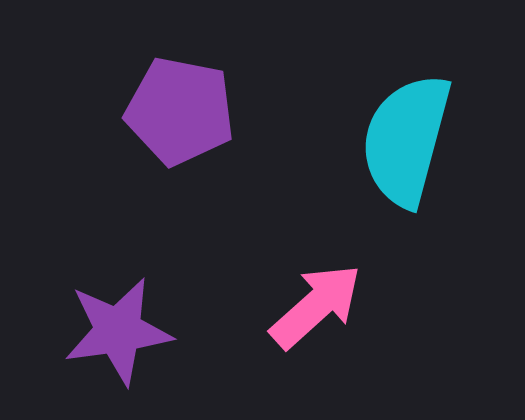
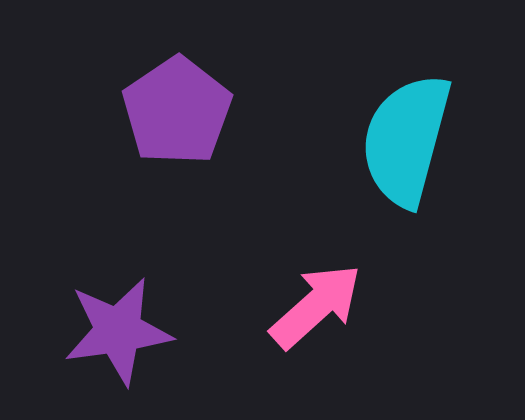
purple pentagon: moved 3 px left; rotated 27 degrees clockwise
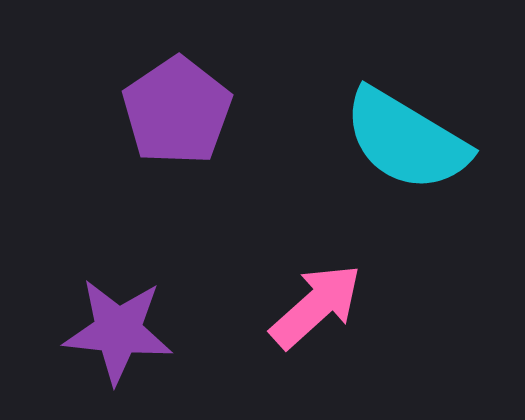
cyan semicircle: rotated 74 degrees counterclockwise
purple star: rotated 14 degrees clockwise
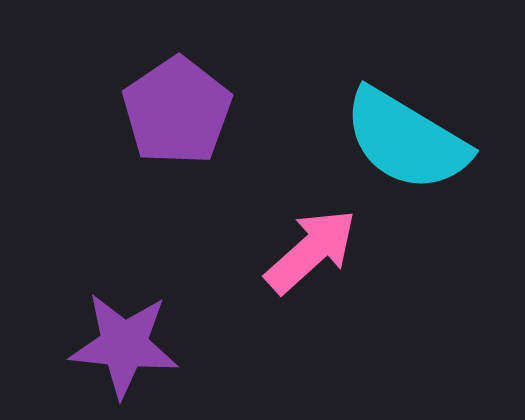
pink arrow: moved 5 px left, 55 px up
purple star: moved 6 px right, 14 px down
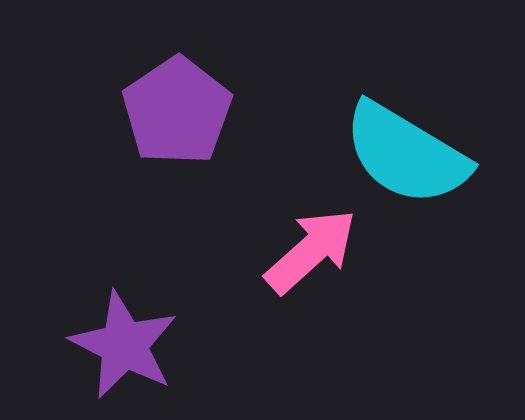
cyan semicircle: moved 14 px down
purple star: rotated 21 degrees clockwise
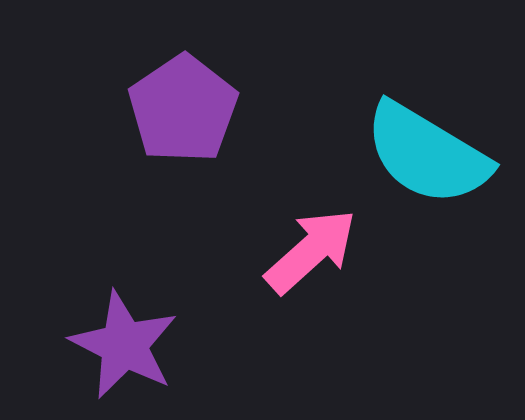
purple pentagon: moved 6 px right, 2 px up
cyan semicircle: moved 21 px right
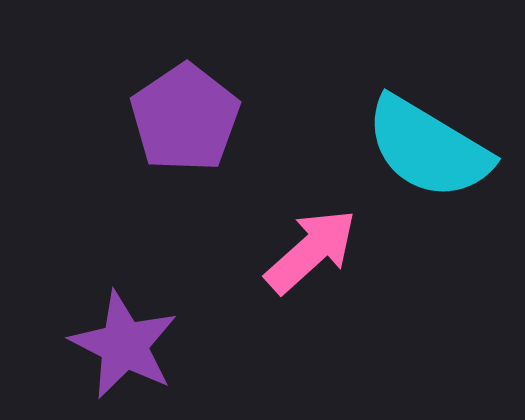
purple pentagon: moved 2 px right, 9 px down
cyan semicircle: moved 1 px right, 6 px up
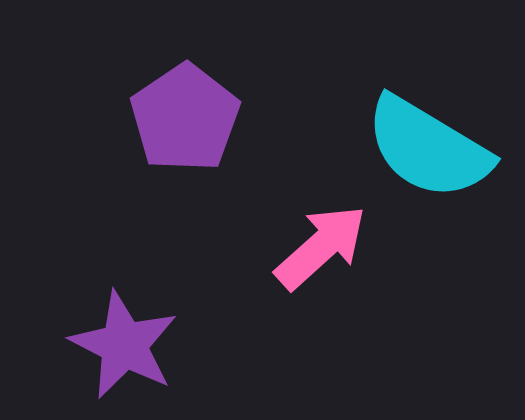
pink arrow: moved 10 px right, 4 px up
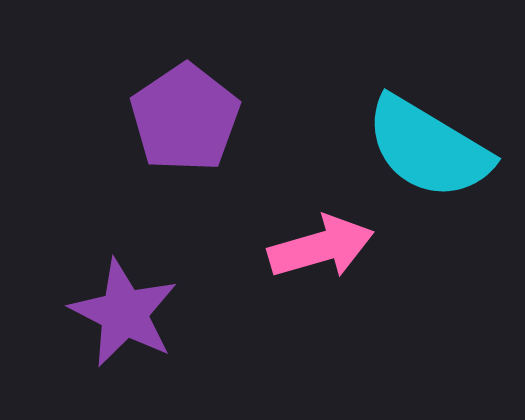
pink arrow: rotated 26 degrees clockwise
purple star: moved 32 px up
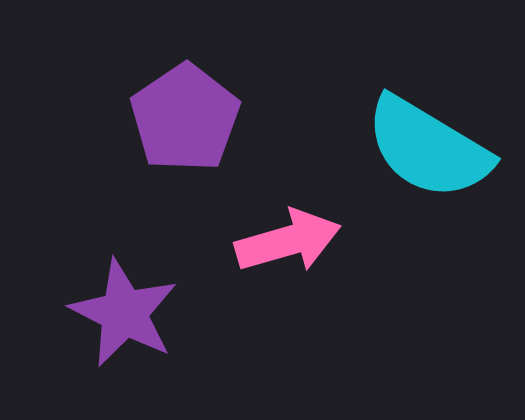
pink arrow: moved 33 px left, 6 px up
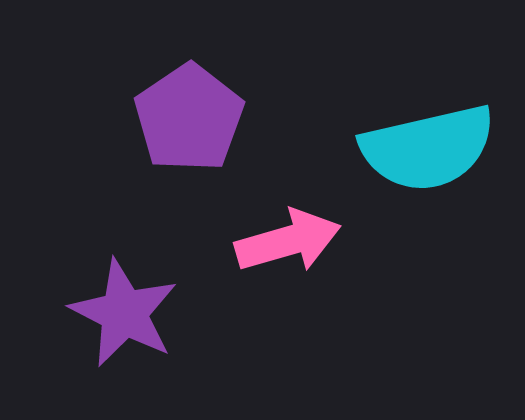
purple pentagon: moved 4 px right
cyan semicircle: rotated 44 degrees counterclockwise
